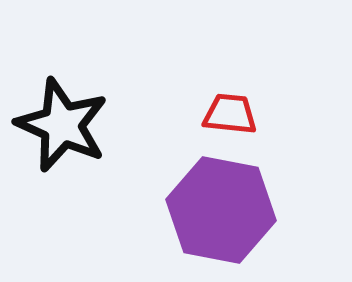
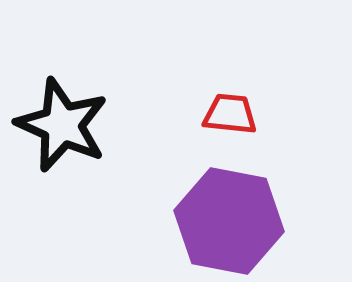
purple hexagon: moved 8 px right, 11 px down
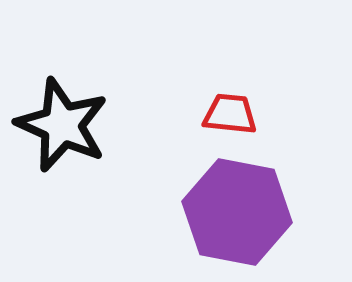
purple hexagon: moved 8 px right, 9 px up
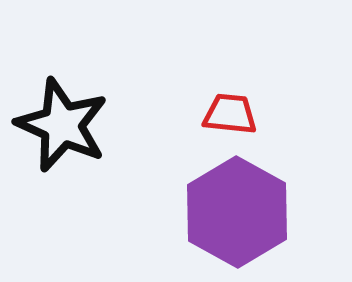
purple hexagon: rotated 18 degrees clockwise
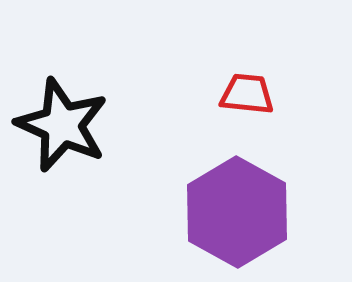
red trapezoid: moved 17 px right, 20 px up
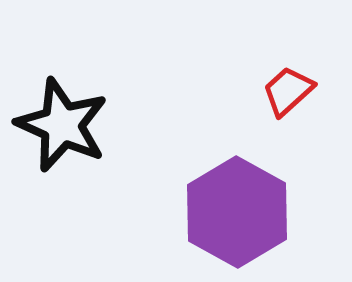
red trapezoid: moved 41 px right, 3 px up; rotated 48 degrees counterclockwise
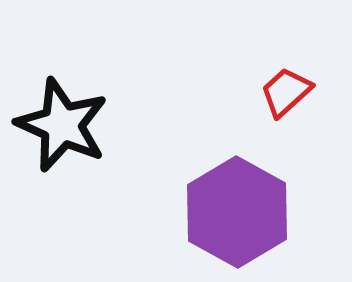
red trapezoid: moved 2 px left, 1 px down
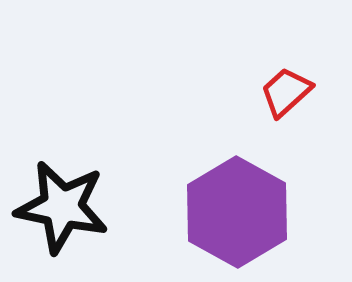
black star: moved 82 px down; rotated 12 degrees counterclockwise
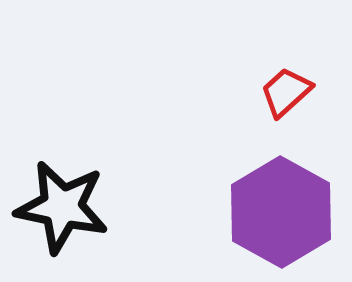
purple hexagon: moved 44 px right
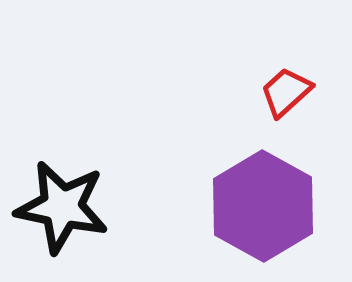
purple hexagon: moved 18 px left, 6 px up
